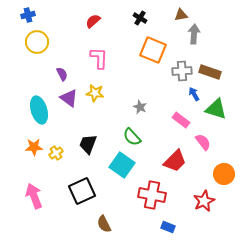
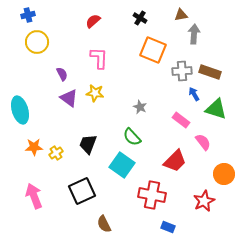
cyan ellipse: moved 19 px left
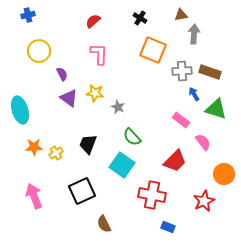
yellow circle: moved 2 px right, 9 px down
pink L-shape: moved 4 px up
gray star: moved 22 px left
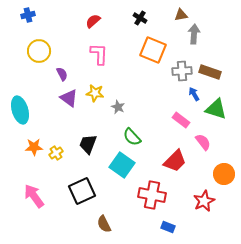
pink arrow: rotated 15 degrees counterclockwise
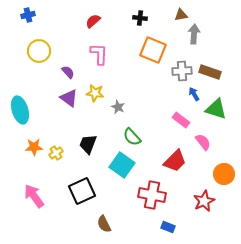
black cross: rotated 24 degrees counterclockwise
purple semicircle: moved 6 px right, 2 px up; rotated 16 degrees counterclockwise
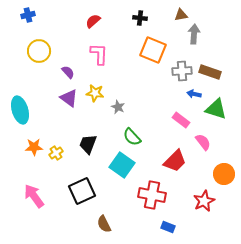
blue arrow: rotated 48 degrees counterclockwise
